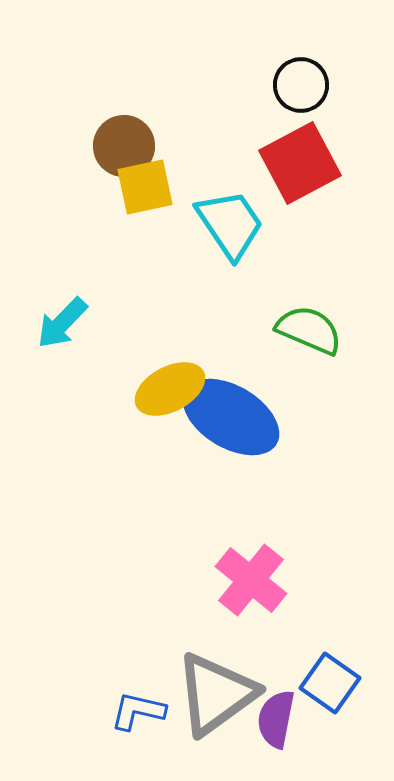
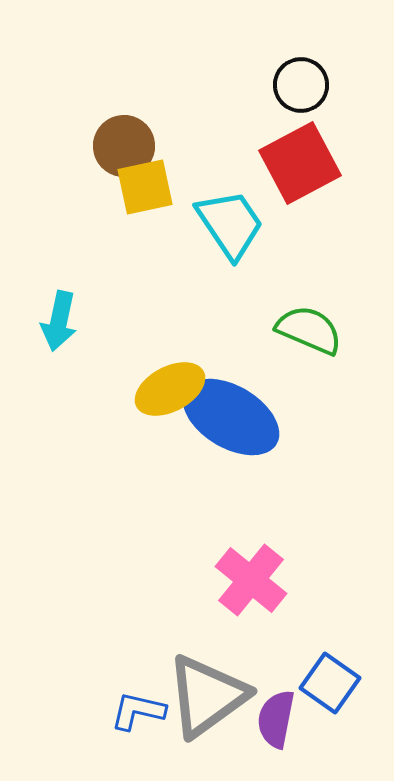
cyan arrow: moved 3 px left, 2 px up; rotated 32 degrees counterclockwise
gray triangle: moved 9 px left, 2 px down
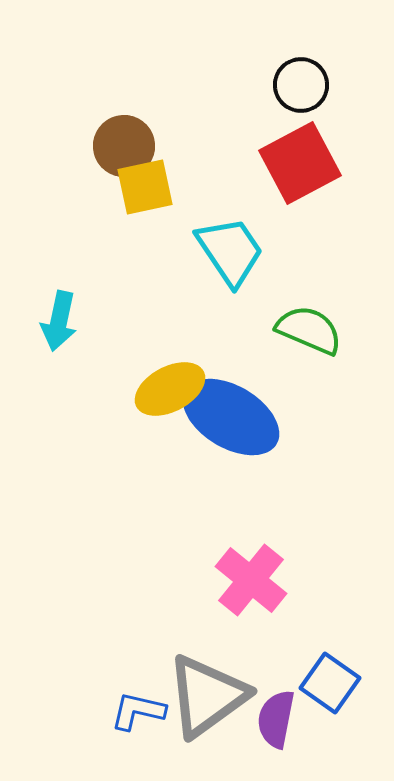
cyan trapezoid: moved 27 px down
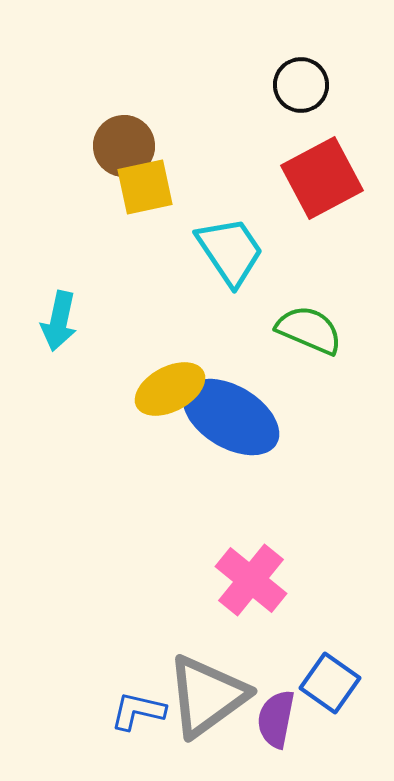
red square: moved 22 px right, 15 px down
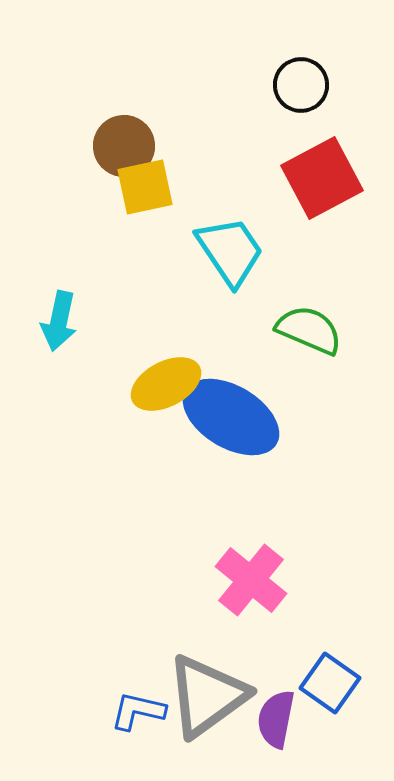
yellow ellipse: moved 4 px left, 5 px up
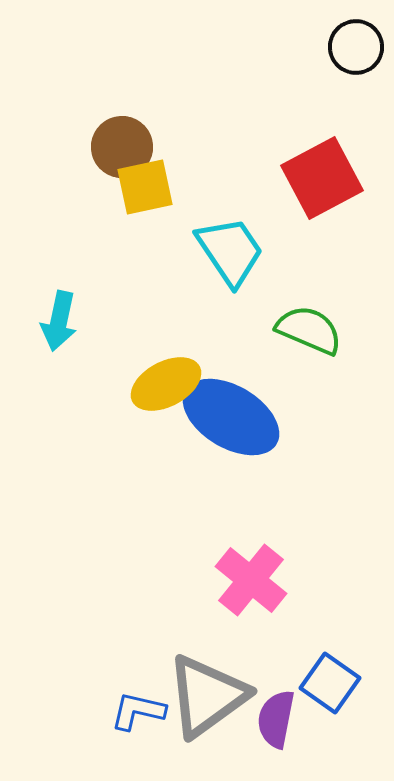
black circle: moved 55 px right, 38 px up
brown circle: moved 2 px left, 1 px down
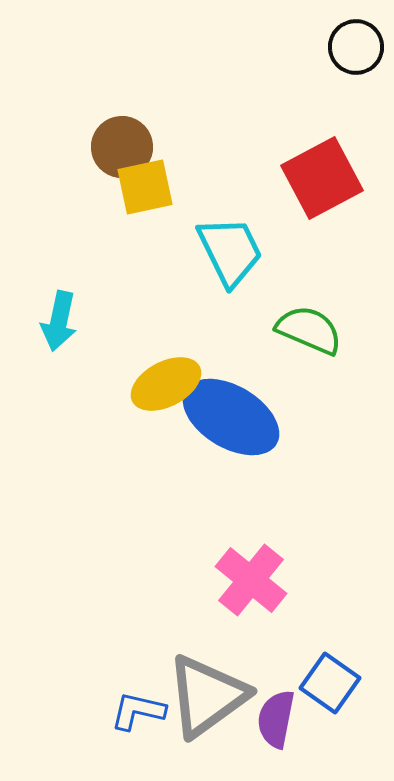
cyan trapezoid: rotated 8 degrees clockwise
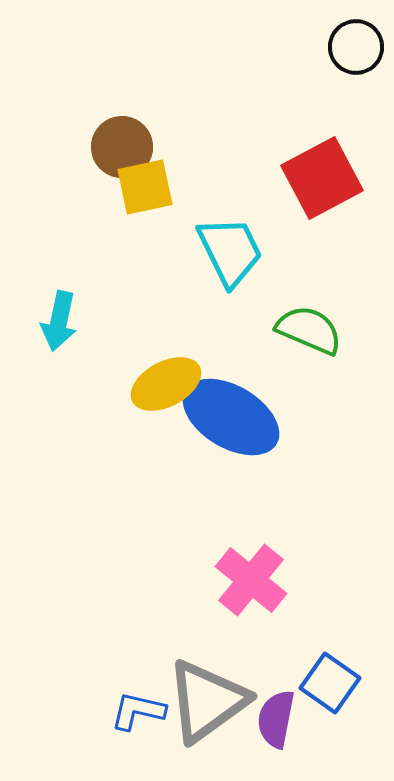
gray triangle: moved 5 px down
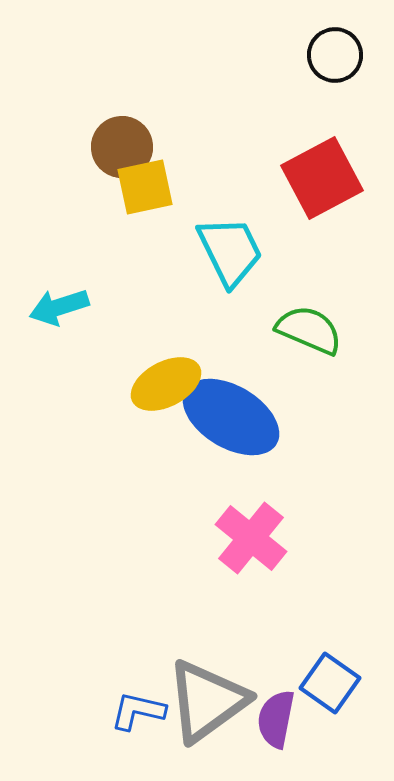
black circle: moved 21 px left, 8 px down
cyan arrow: moved 14 px up; rotated 60 degrees clockwise
pink cross: moved 42 px up
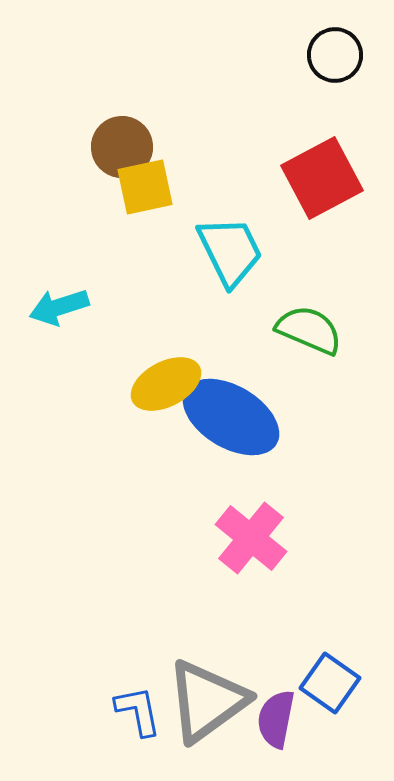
blue L-shape: rotated 66 degrees clockwise
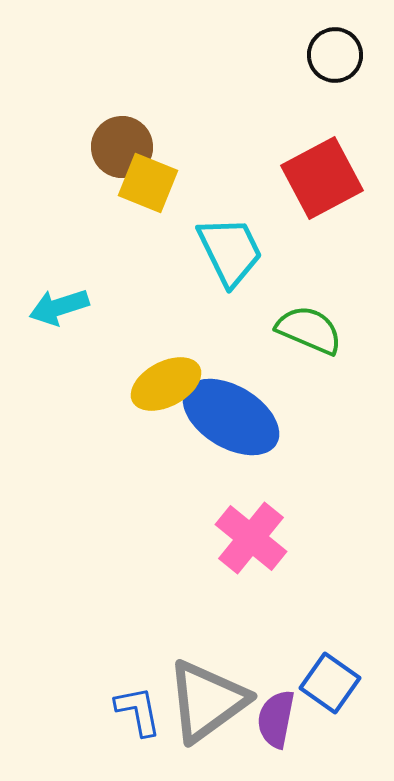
yellow square: moved 3 px right, 4 px up; rotated 34 degrees clockwise
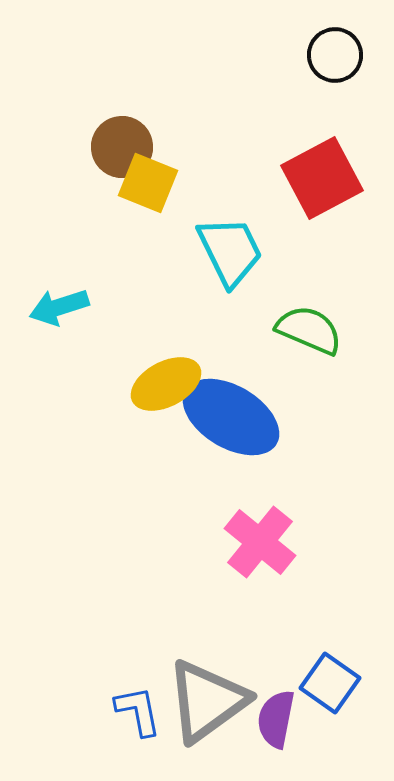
pink cross: moved 9 px right, 4 px down
